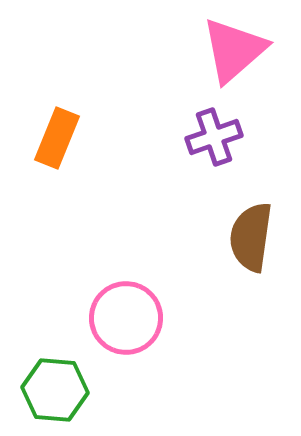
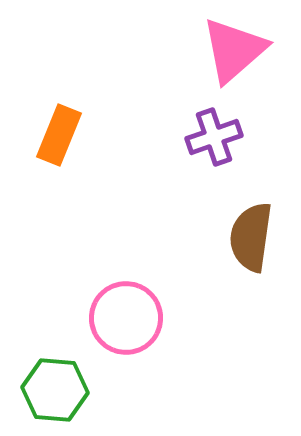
orange rectangle: moved 2 px right, 3 px up
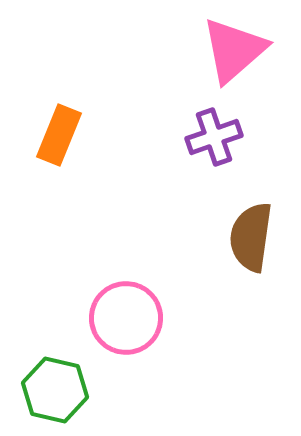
green hexagon: rotated 8 degrees clockwise
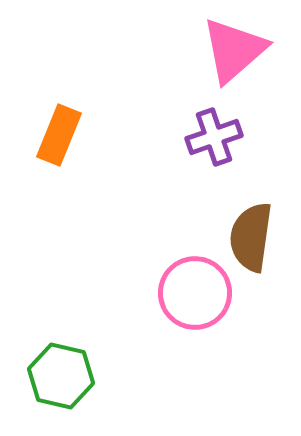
pink circle: moved 69 px right, 25 px up
green hexagon: moved 6 px right, 14 px up
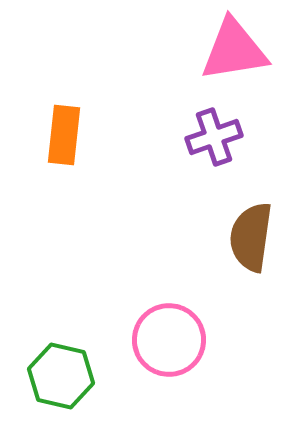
pink triangle: rotated 32 degrees clockwise
orange rectangle: moved 5 px right; rotated 16 degrees counterclockwise
pink circle: moved 26 px left, 47 px down
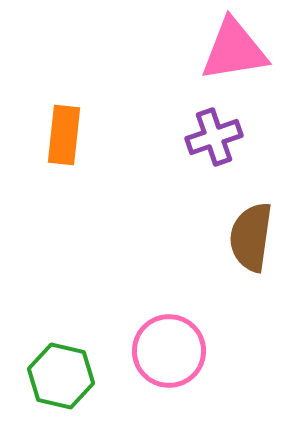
pink circle: moved 11 px down
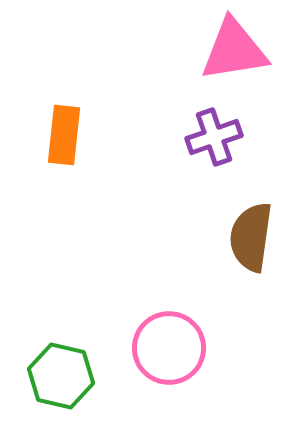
pink circle: moved 3 px up
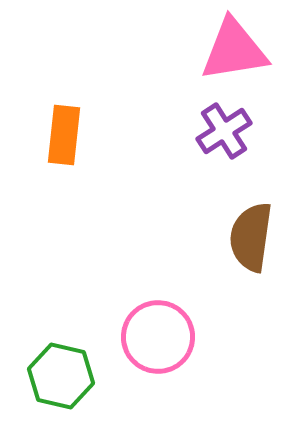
purple cross: moved 10 px right, 6 px up; rotated 14 degrees counterclockwise
pink circle: moved 11 px left, 11 px up
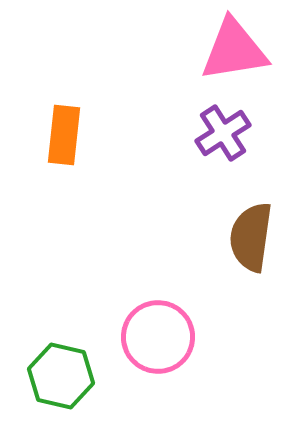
purple cross: moved 1 px left, 2 px down
